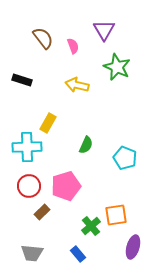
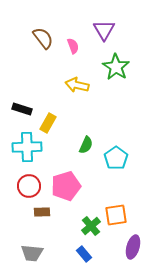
green star: moved 1 px left; rotated 8 degrees clockwise
black rectangle: moved 29 px down
cyan pentagon: moved 9 px left; rotated 15 degrees clockwise
brown rectangle: rotated 42 degrees clockwise
blue rectangle: moved 6 px right
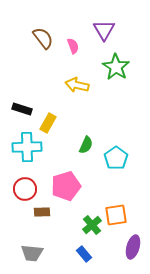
red circle: moved 4 px left, 3 px down
green cross: moved 1 px right, 1 px up
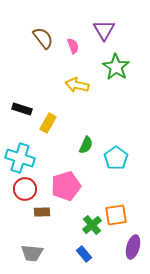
cyan cross: moved 7 px left, 11 px down; rotated 20 degrees clockwise
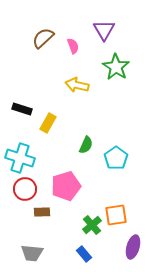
brown semicircle: rotated 95 degrees counterclockwise
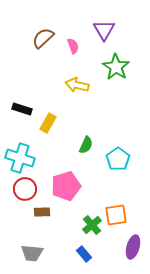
cyan pentagon: moved 2 px right, 1 px down
